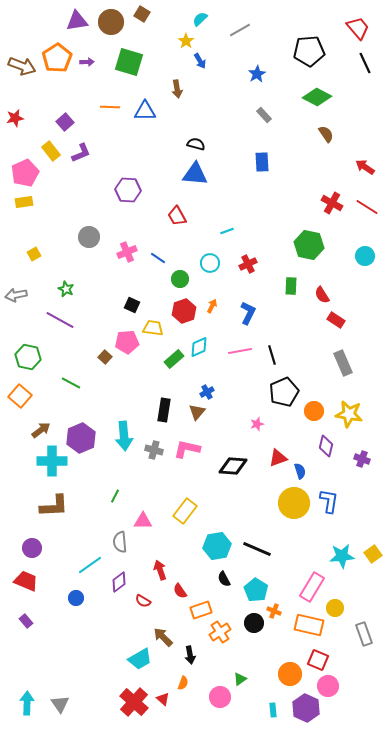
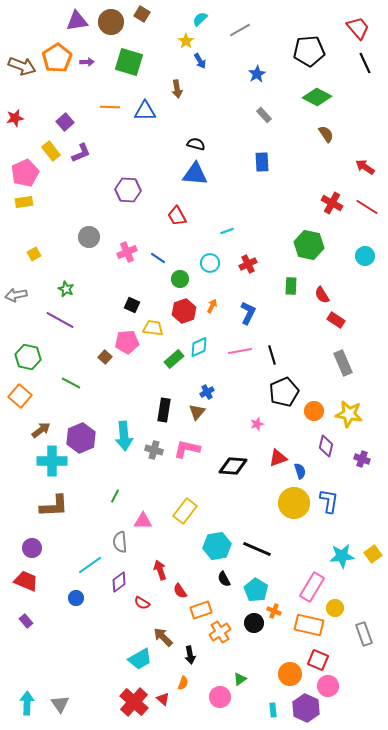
red semicircle at (143, 601): moved 1 px left, 2 px down
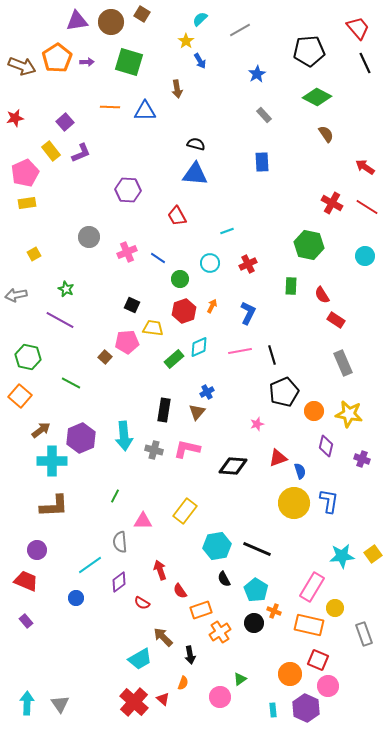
yellow rectangle at (24, 202): moved 3 px right, 1 px down
purple circle at (32, 548): moved 5 px right, 2 px down
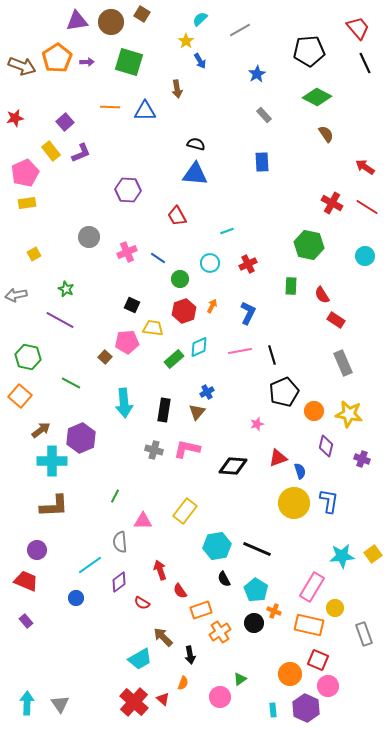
cyan arrow at (124, 436): moved 33 px up
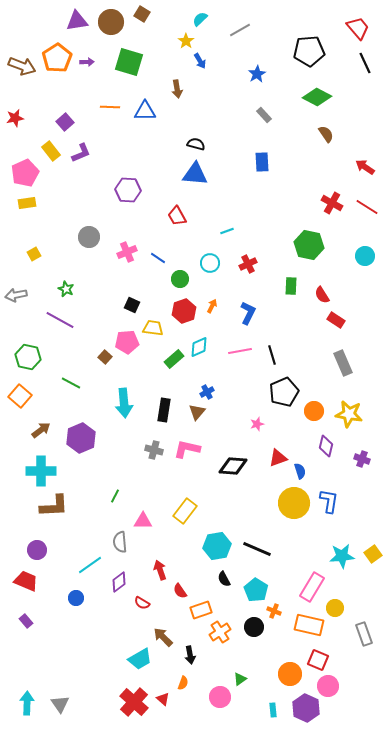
cyan cross at (52, 461): moved 11 px left, 10 px down
black circle at (254, 623): moved 4 px down
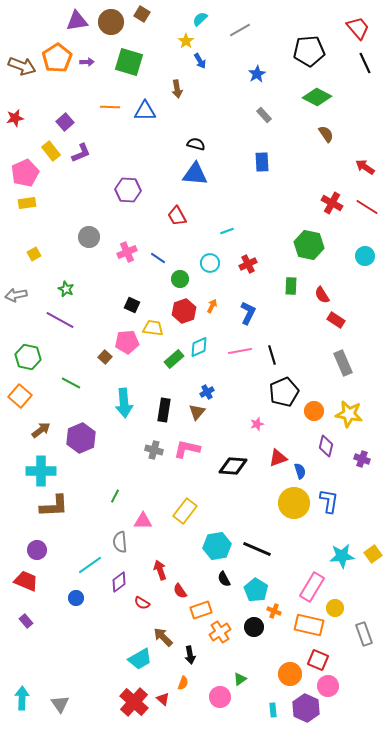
cyan arrow at (27, 703): moved 5 px left, 5 px up
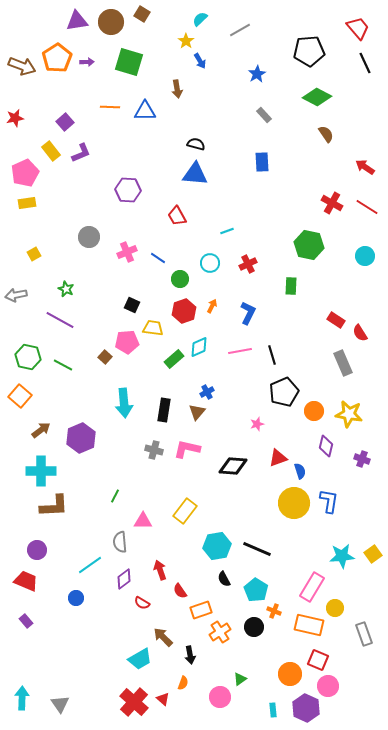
red semicircle at (322, 295): moved 38 px right, 38 px down
green line at (71, 383): moved 8 px left, 18 px up
purple diamond at (119, 582): moved 5 px right, 3 px up
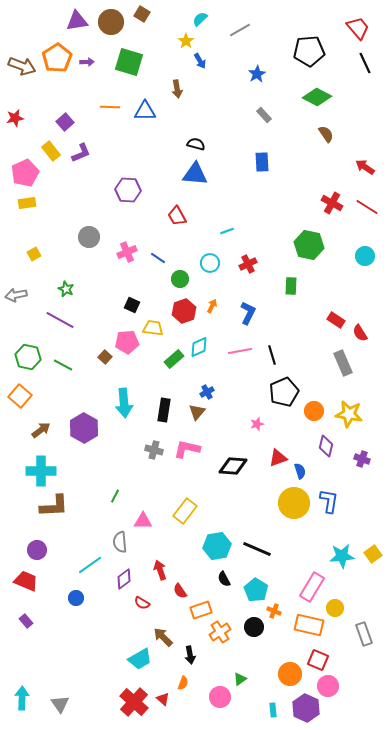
purple hexagon at (81, 438): moved 3 px right, 10 px up; rotated 8 degrees counterclockwise
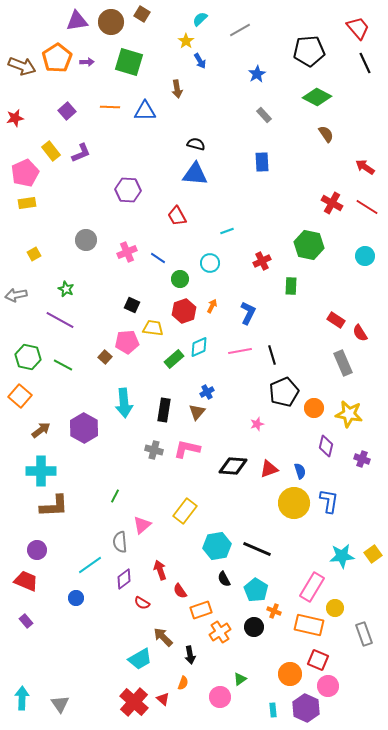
purple square at (65, 122): moved 2 px right, 11 px up
gray circle at (89, 237): moved 3 px left, 3 px down
red cross at (248, 264): moved 14 px right, 3 px up
orange circle at (314, 411): moved 3 px up
red triangle at (278, 458): moved 9 px left, 11 px down
pink triangle at (143, 521): moved 1 px left, 4 px down; rotated 42 degrees counterclockwise
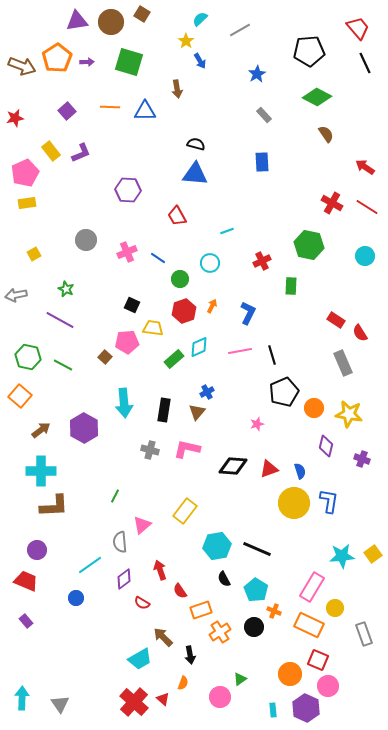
gray cross at (154, 450): moved 4 px left
orange rectangle at (309, 625): rotated 12 degrees clockwise
